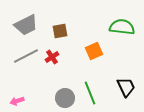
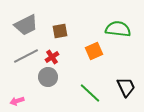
green semicircle: moved 4 px left, 2 px down
green line: rotated 25 degrees counterclockwise
gray circle: moved 17 px left, 21 px up
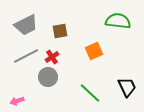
green semicircle: moved 8 px up
black trapezoid: moved 1 px right
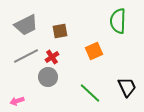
green semicircle: rotated 95 degrees counterclockwise
